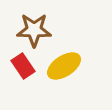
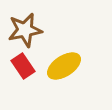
brown star: moved 9 px left; rotated 12 degrees counterclockwise
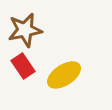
yellow ellipse: moved 9 px down
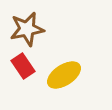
brown star: moved 2 px right, 1 px up
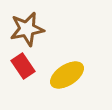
yellow ellipse: moved 3 px right
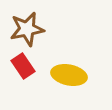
yellow ellipse: moved 2 px right; rotated 44 degrees clockwise
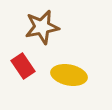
brown star: moved 15 px right, 2 px up
